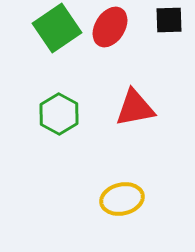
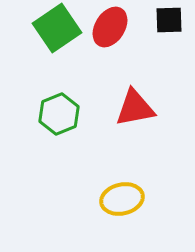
green hexagon: rotated 9 degrees clockwise
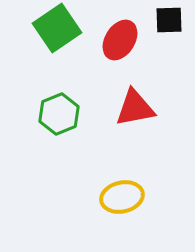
red ellipse: moved 10 px right, 13 px down
yellow ellipse: moved 2 px up
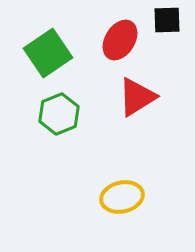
black square: moved 2 px left
green square: moved 9 px left, 25 px down
red triangle: moved 2 px right, 11 px up; rotated 21 degrees counterclockwise
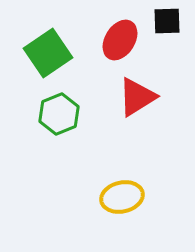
black square: moved 1 px down
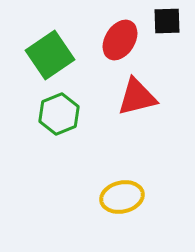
green square: moved 2 px right, 2 px down
red triangle: rotated 18 degrees clockwise
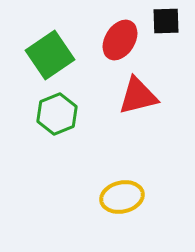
black square: moved 1 px left
red triangle: moved 1 px right, 1 px up
green hexagon: moved 2 px left
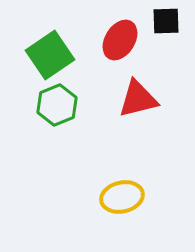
red triangle: moved 3 px down
green hexagon: moved 9 px up
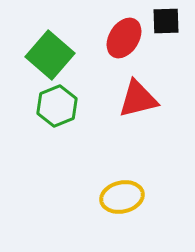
red ellipse: moved 4 px right, 2 px up
green square: rotated 15 degrees counterclockwise
green hexagon: moved 1 px down
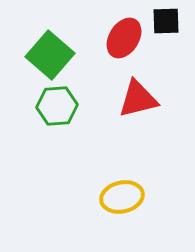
green hexagon: rotated 18 degrees clockwise
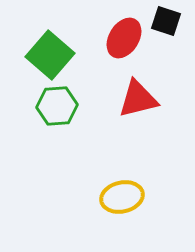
black square: rotated 20 degrees clockwise
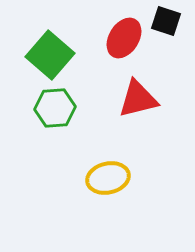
green hexagon: moved 2 px left, 2 px down
yellow ellipse: moved 14 px left, 19 px up
